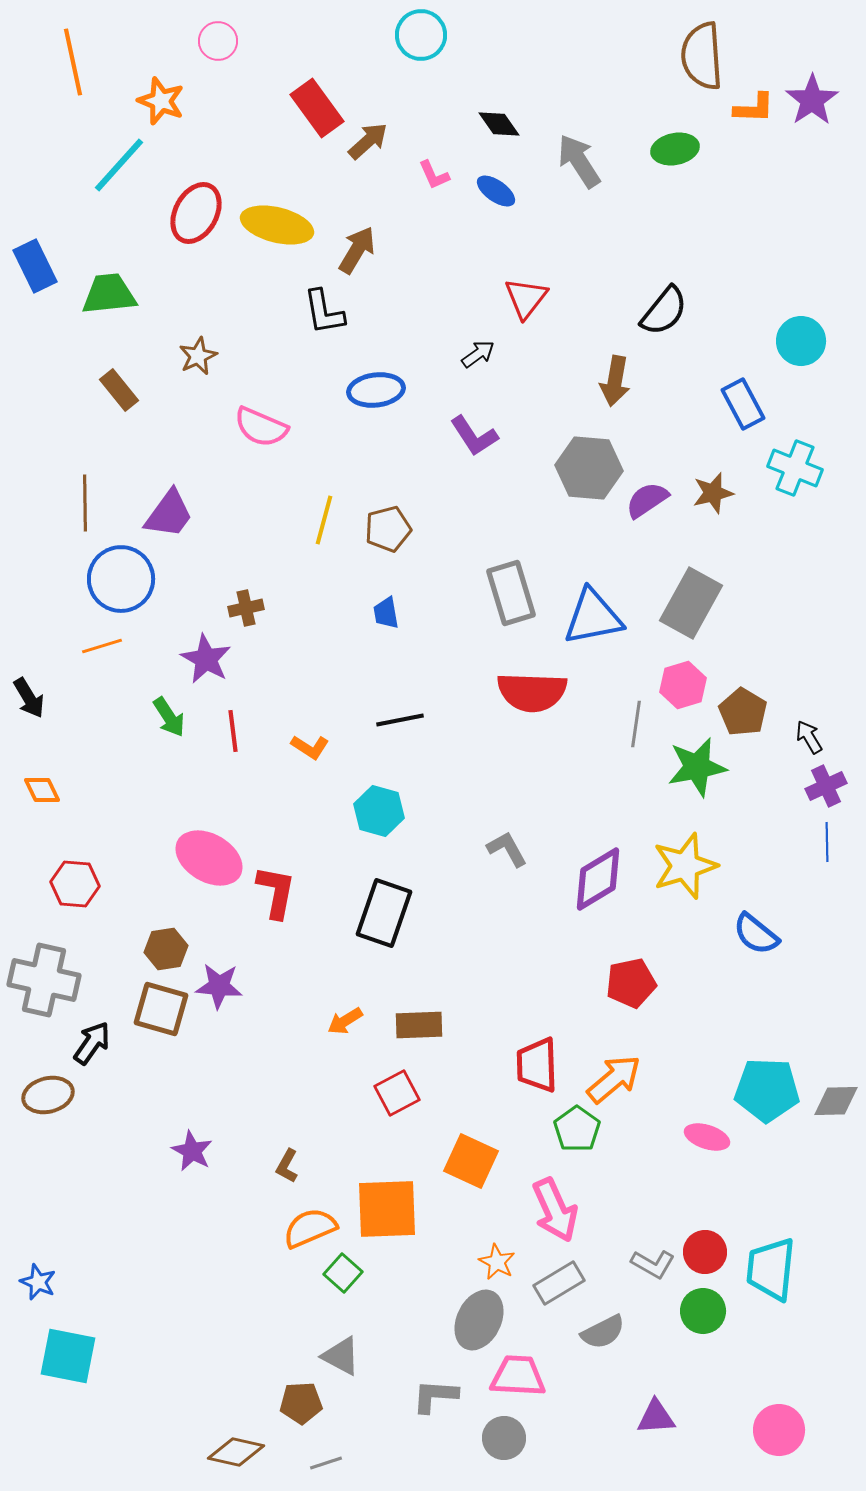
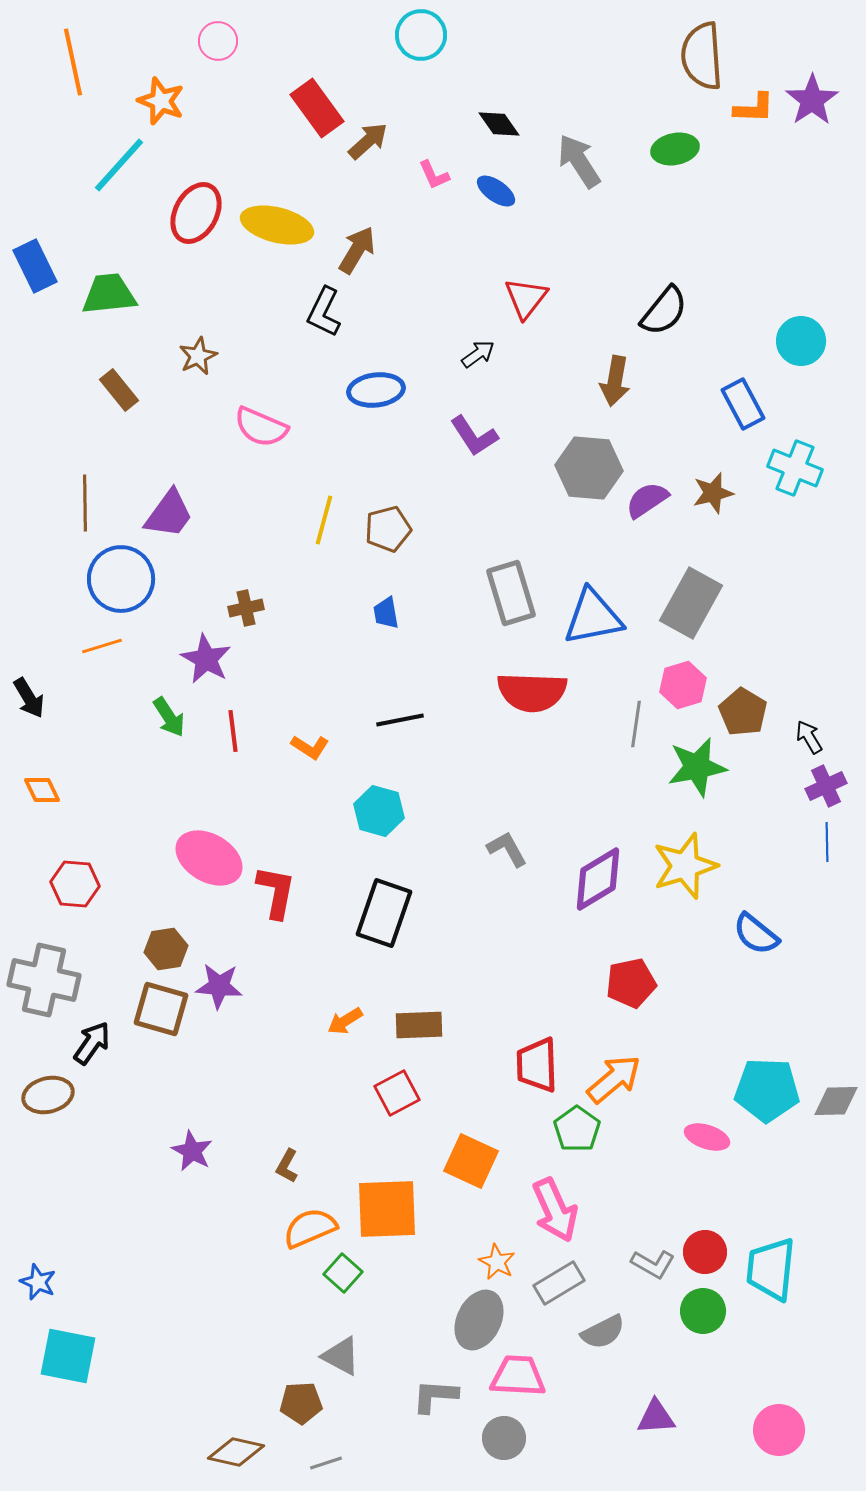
black L-shape at (324, 312): rotated 36 degrees clockwise
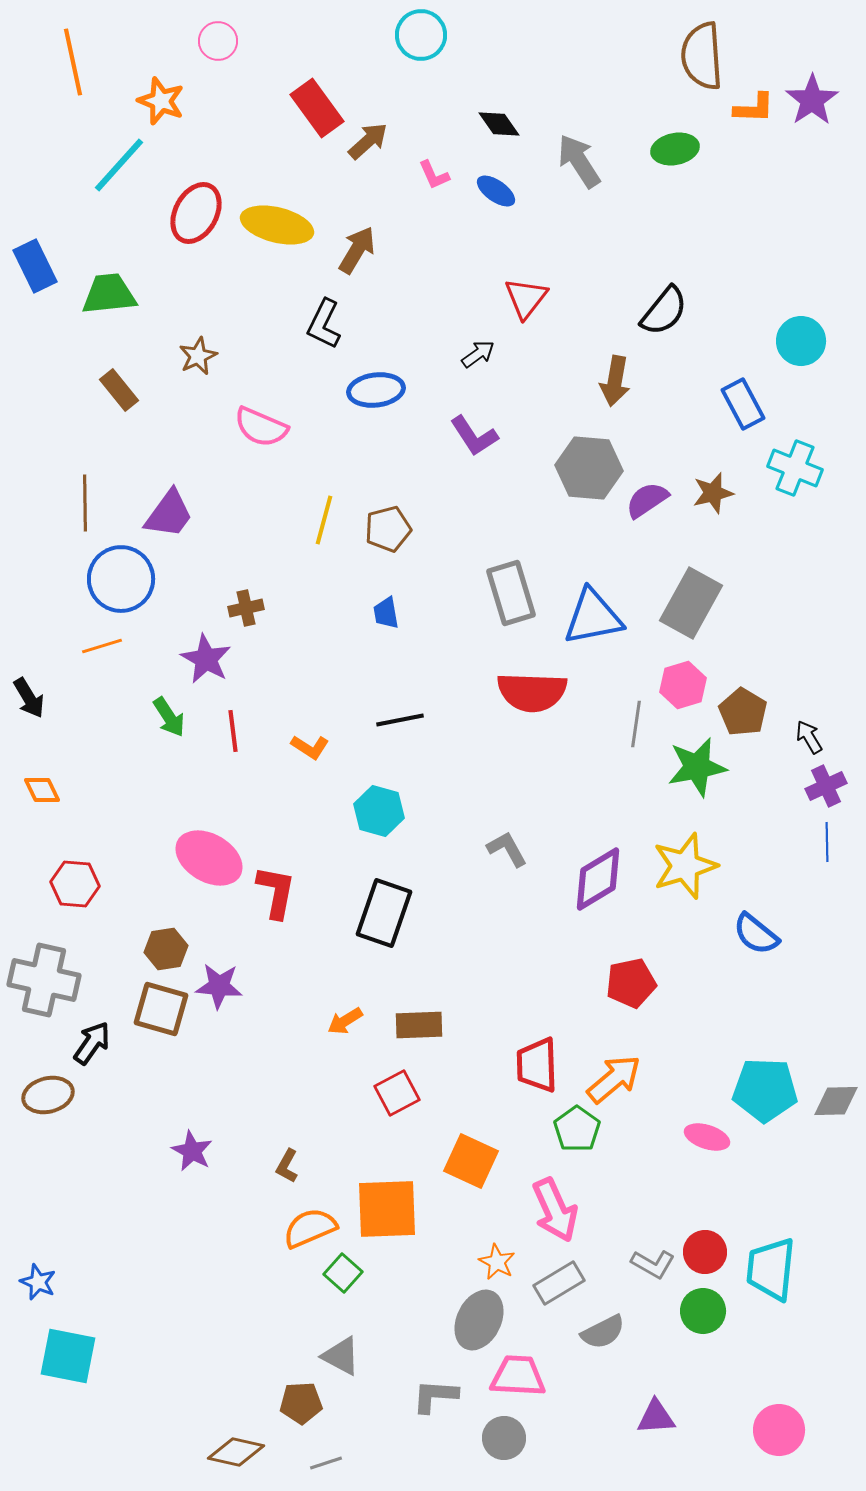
black L-shape at (324, 312): moved 12 px down
cyan pentagon at (767, 1090): moved 2 px left
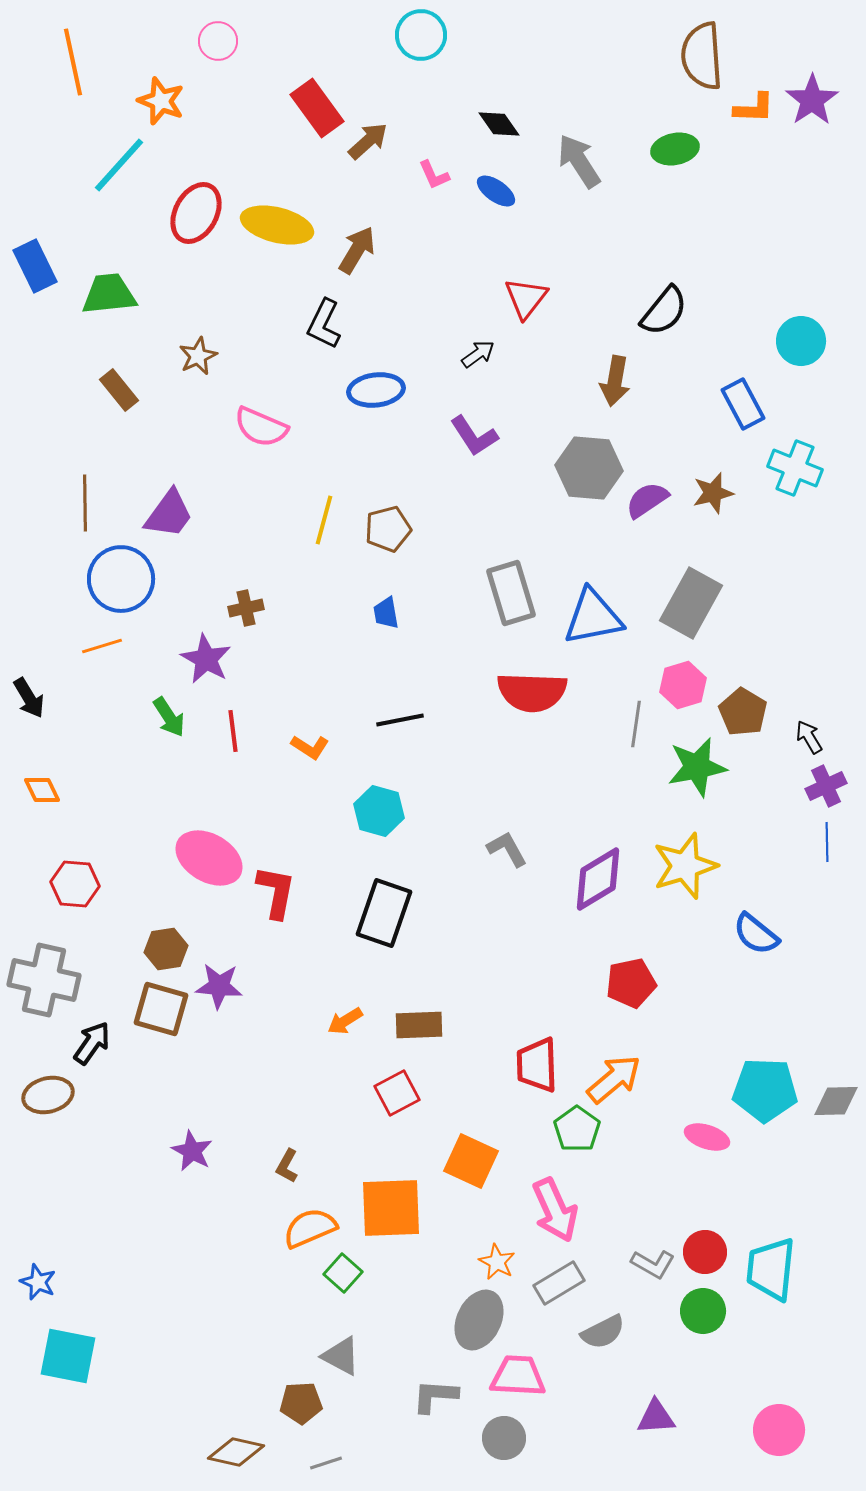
orange square at (387, 1209): moved 4 px right, 1 px up
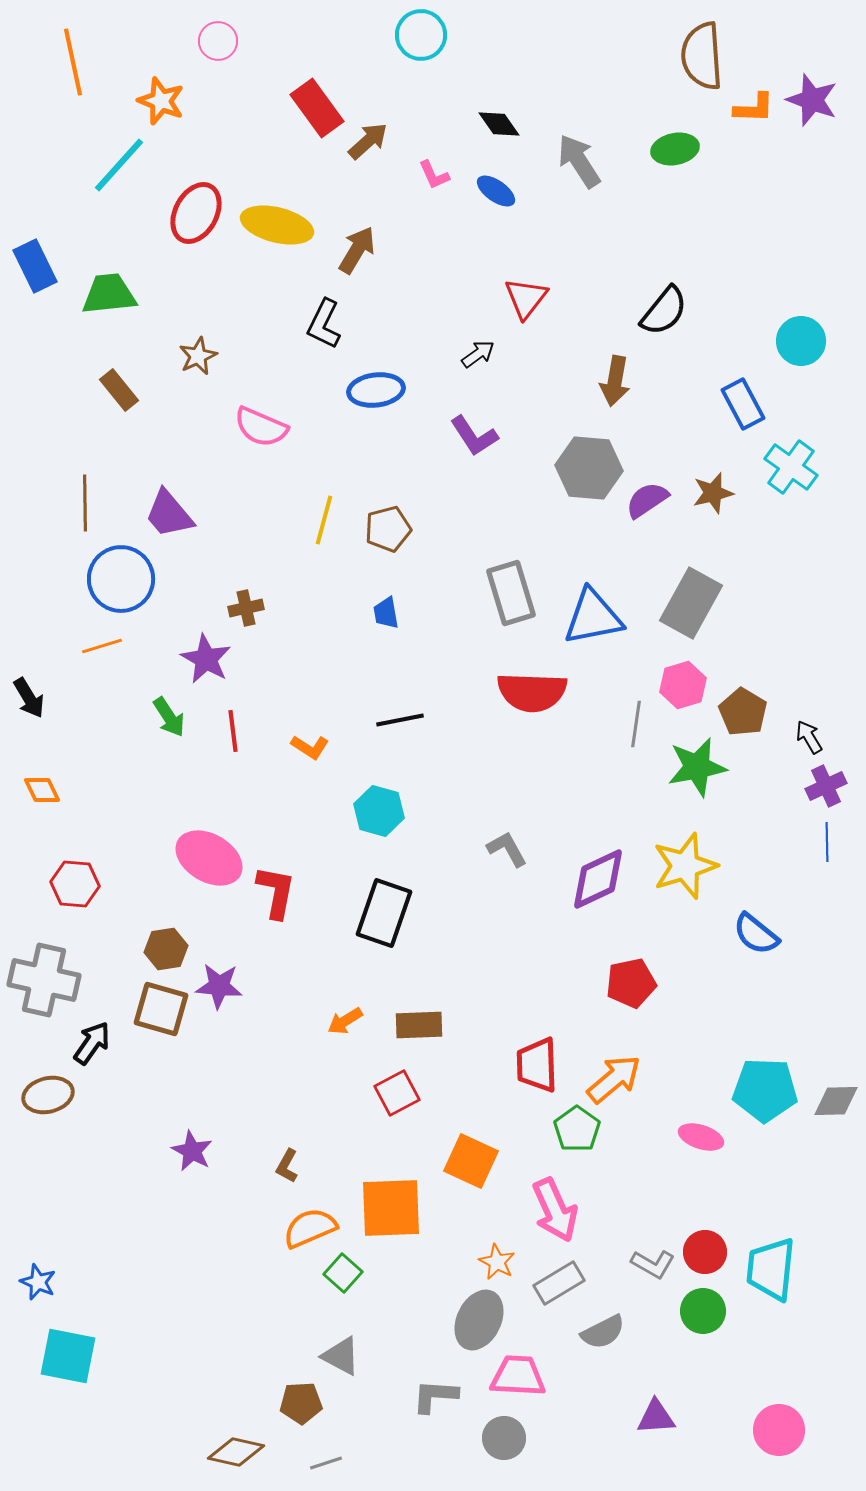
purple star at (812, 100): rotated 18 degrees counterclockwise
cyan cross at (795, 468): moved 4 px left, 1 px up; rotated 14 degrees clockwise
purple trapezoid at (169, 514): rotated 104 degrees clockwise
purple diamond at (598, 879): rotated 6 degrees clockwise
pink ellipse at (707, 1137): moved 6 px left
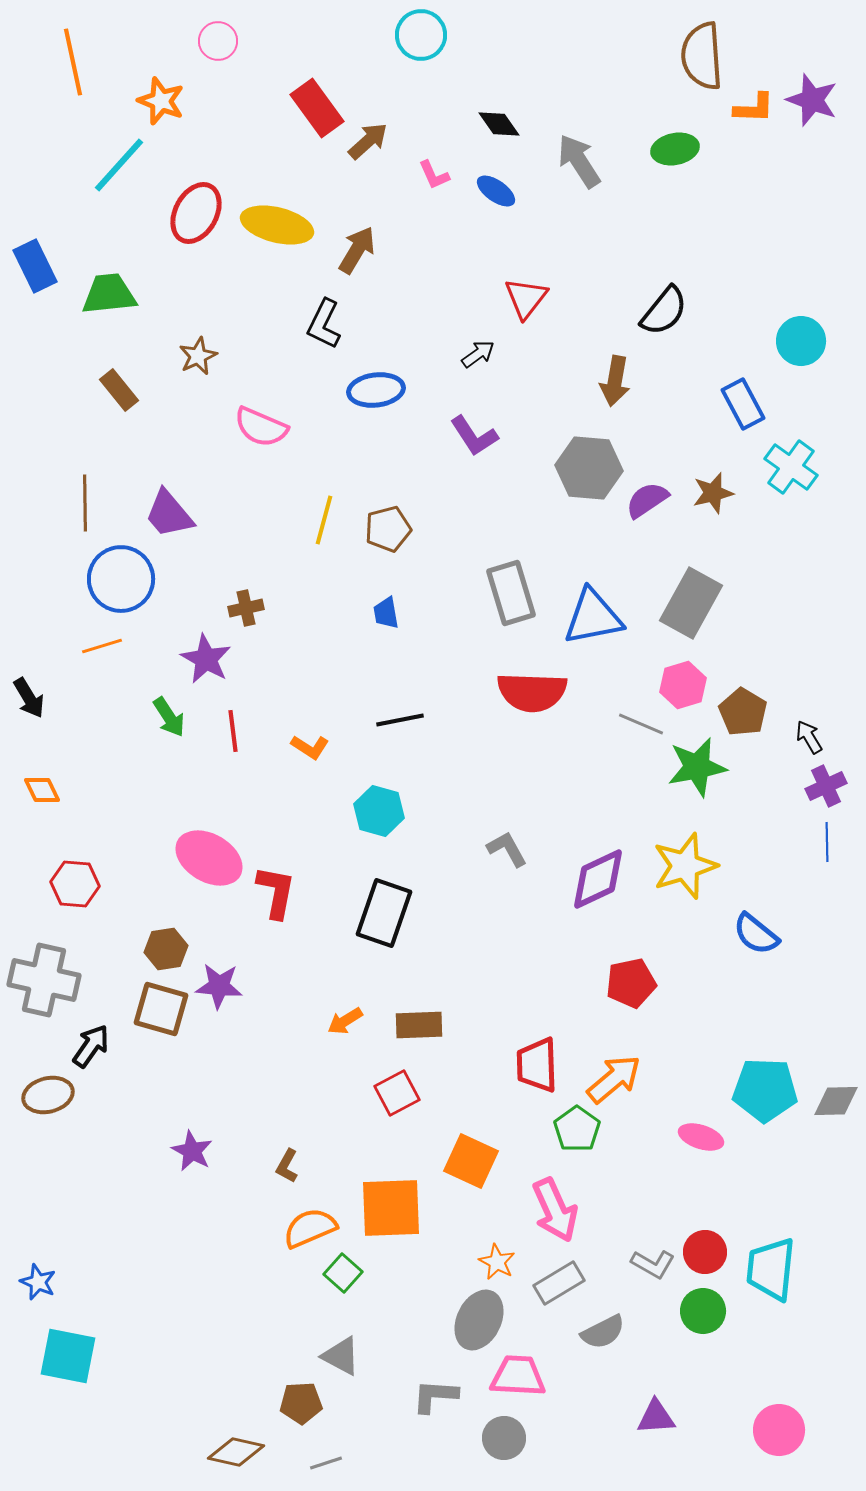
gray line at (636, 724): moved 5 px right; rotated 75 degrees counterclockwise
black arrow at (92, 1043): moved 1 px left, 3 px down
